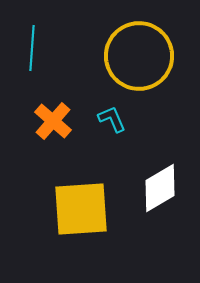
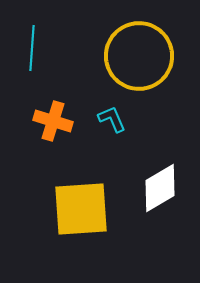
orange cross: rotated 24 degrees counterclockwise
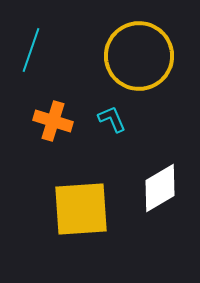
cyan line: moved 1 px left, 2 px down; rotated 15 degrees clockwise
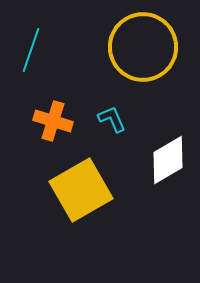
yellow circle: moved 4 px right, 9 px up
white diamond: moved 8 px right, 28 px up
yellow square: moved 19 px up; rotated 26 degrees counterclockwise
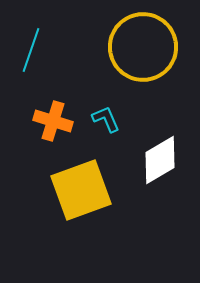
cyan L-shape: moved 6 px left
white diamond: moved 8 px left
yellow square: rotated 10 degrees clockwise
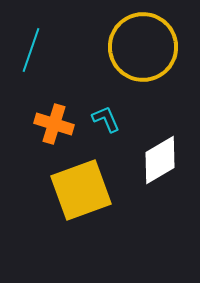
orange cross: moved 1 px right, 3 px down
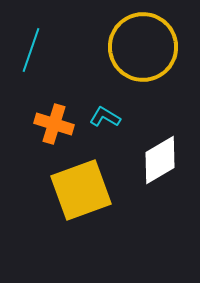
cyan L-shape: moved 1 px left, 2 px up; rotated 36 degrees counterclockwise
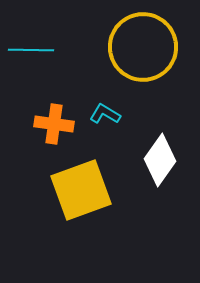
cyan line: rotated 72 degrees clockwise
cyan L-shape: moved 3 px up
orange cross: rotated 9 degrees counterclockwise
white diamond: rotated 24 degrees counterclockwise
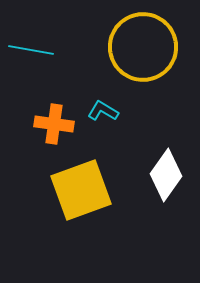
cyan line: rotated 9 degrees clockwise
cyan L-shape: moved 2 px left, 3 px up
white diamond: moved 6 px right, 15 px down
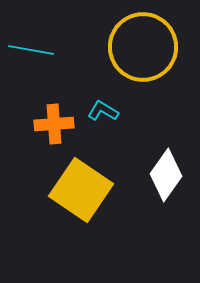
orange cross: rotated 12 degrees counterclockwise
yellow square: rotated 36 degrees counterclockwise
